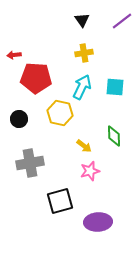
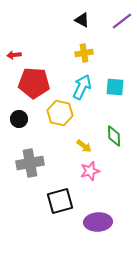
black triangle: rotated 28 degrees counterclockwise
red pentagon: moved 2 px left, 5 px down
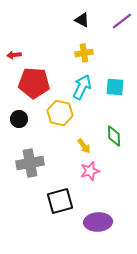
yellow arrow: rotated 14 degrees clockwise
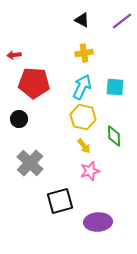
yellow hexagon: moved 23 px right, 4 px down
gray cross: rotated 36 degrees counterclockwise
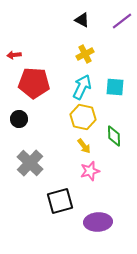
yellow cross: moved 1 px right, 1 px down; rotated 18 degrees counterclockwise
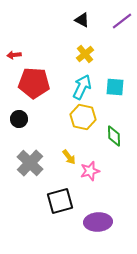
yellow cross: rotated 12 degrees counterclockwise
yellow arrow: moved 15 px left, 11 px down
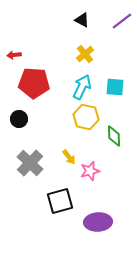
yellow hexagon: moved 3 px right
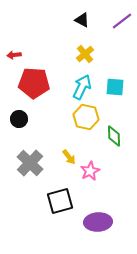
pink star: rotated 12 degrees counterclockwise
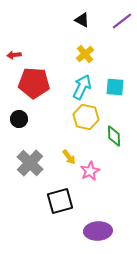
purple ellipse: moved 9 px down
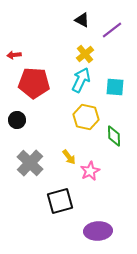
purple line: moved 10 px left, 9 px down
cyan arrow: moved 1 px left, 7 px up
black circle: moved 2 px left, 1 px down
